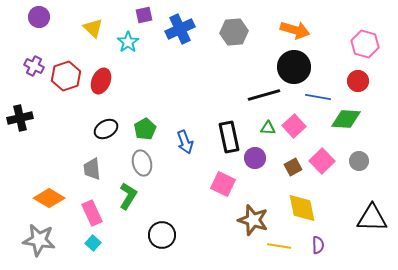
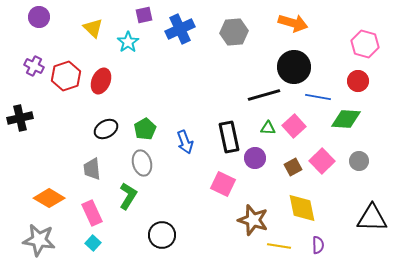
orange arrow at (295, 30): moved 2 px left, 7 px up
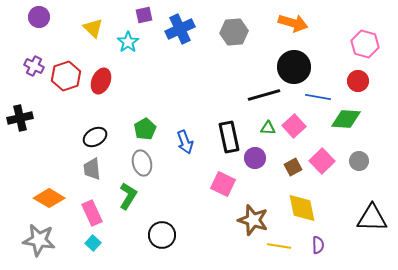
black ellipse at (106, 129): moved 11 px left, 8 px down
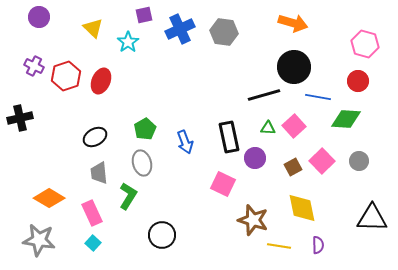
gray hexagon at (234, 32): moved 10 px left; rotated 12 degrees clockwise
gray trapezoid at (92, 169): moved 7 px right, 4 px down
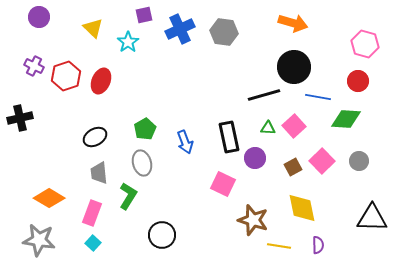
pink rectangle at (92, 213): rotated 45 degrees clockwise
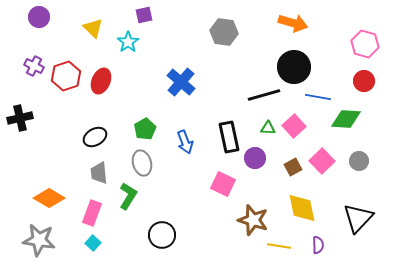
blue cross at (180, 29): moved 1 px right, 53 px down; rotated 24 degrees counterclockwise
red circle at (358, 81): moved 6 px right
black triangle at (372, 218): moved 14 px left; rotated 48 degrees counterclockwise
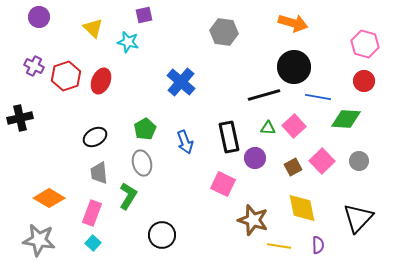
cyan star at (128, 42): rotated 25 degrees counterclockwise
